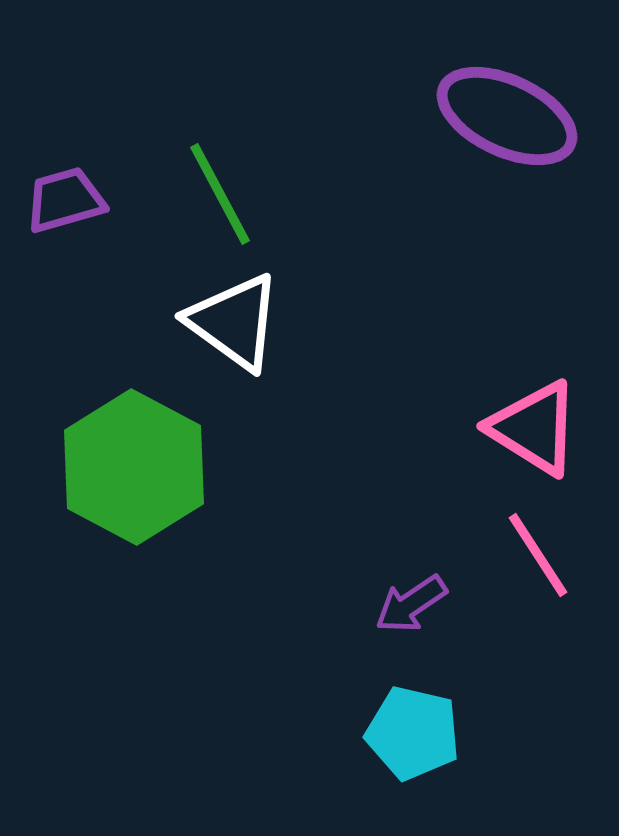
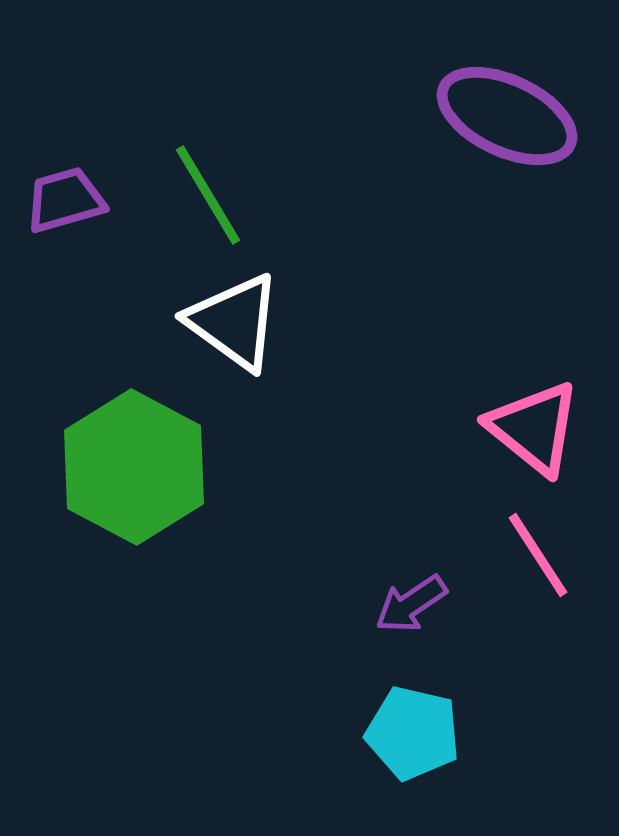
green line: moved 12 px left, 1 px down; rotated 3 degrees counterclockwise
pink triangle: rotated 7 degrees clockwise
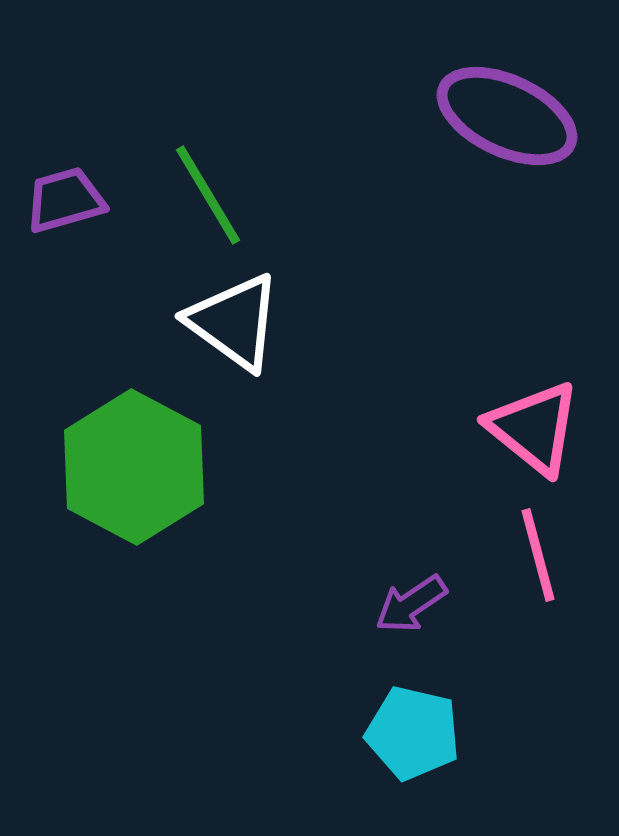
pink line: rotated 18 degrees clockwise
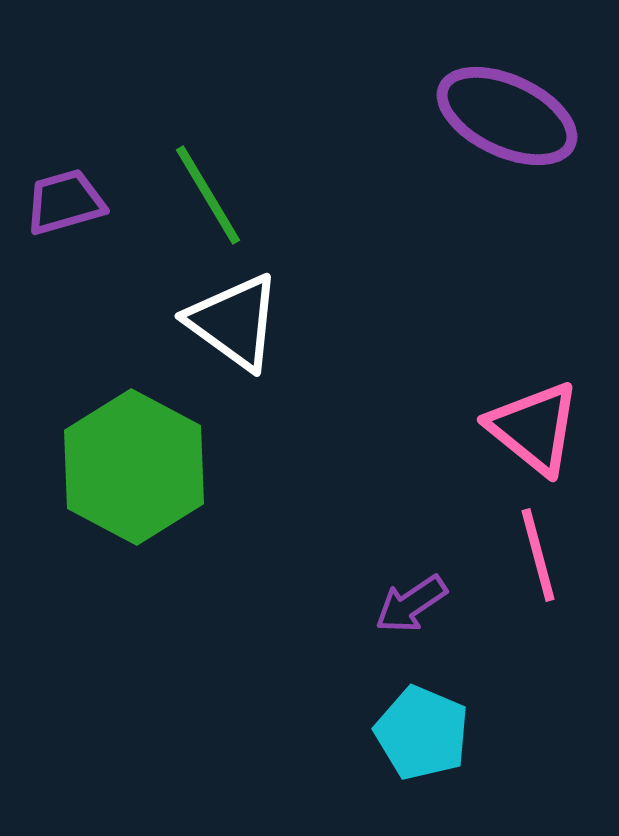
purple trapezoid: moved 2 px down
cyan pentagon: moved 9 px right; rotated 10 degrees clockwise
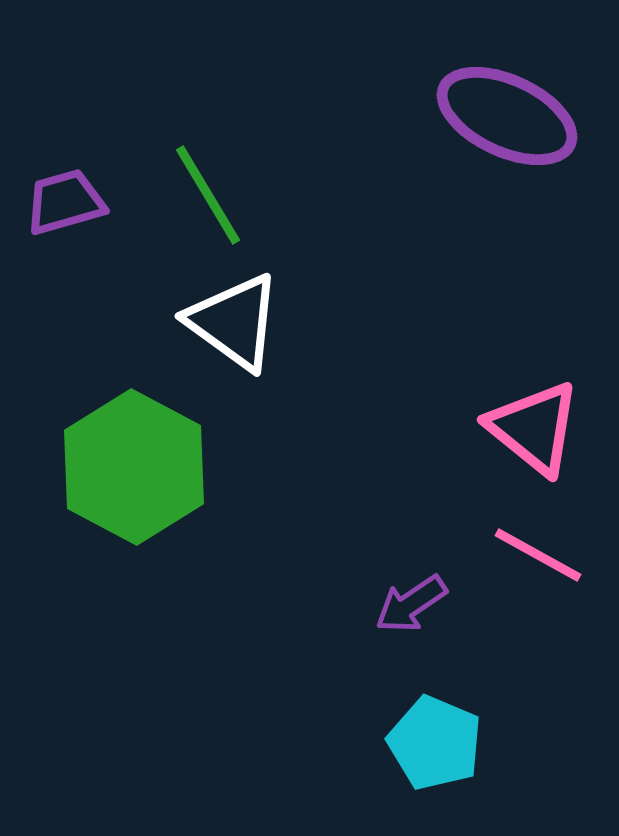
pink line: rotated 46 degrees counterclockwise
cyan pentagon: moved 13 px right, 10 px down
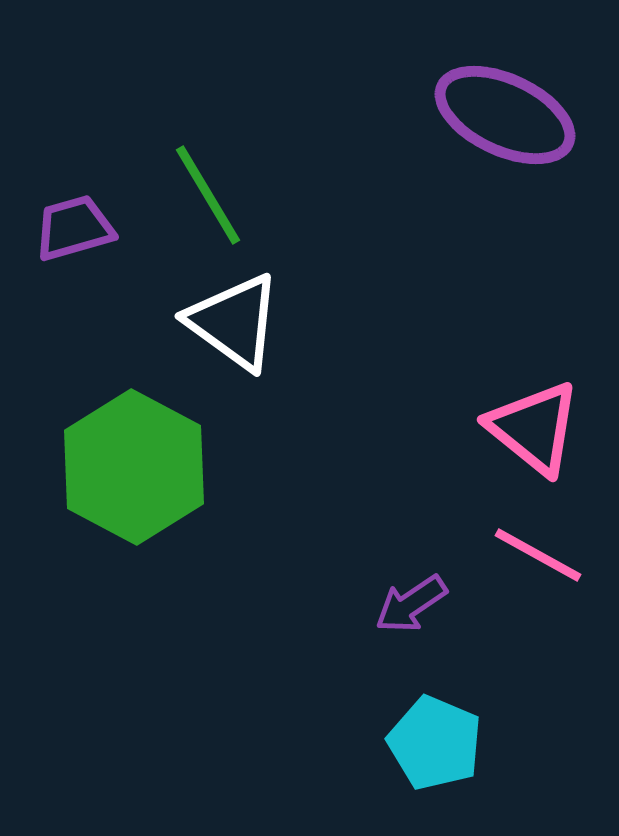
purple ellipse: moved 2 px left, 1 px up
purple trapezoid: moved 9 px right, 26 px down
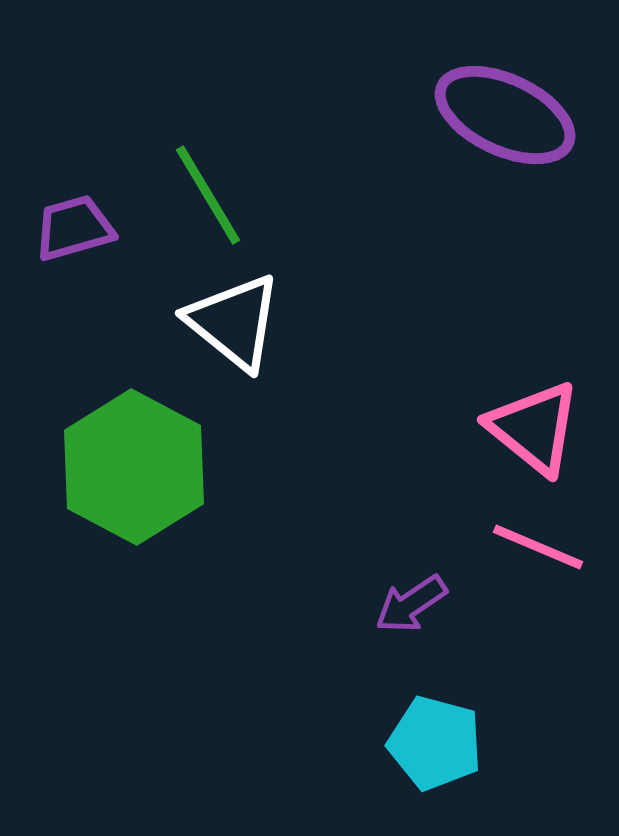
white triangle: rotated 3 degrees clockwise
pink line: moved 8 px up; rotated 6 degrees counterclockwise
cyan pentagon: rotated 8 degrees counterclockwise
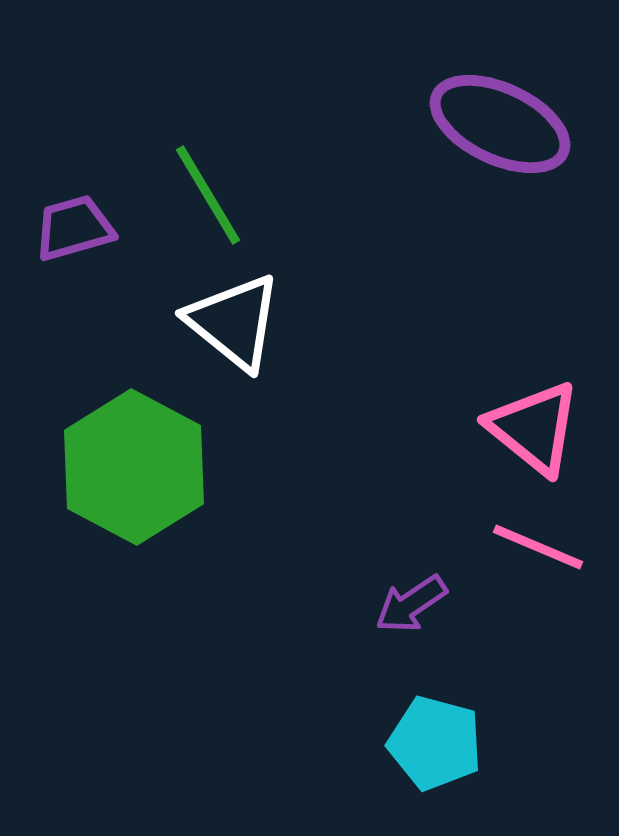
purple ellipse: moved 5 px left, 9 px down
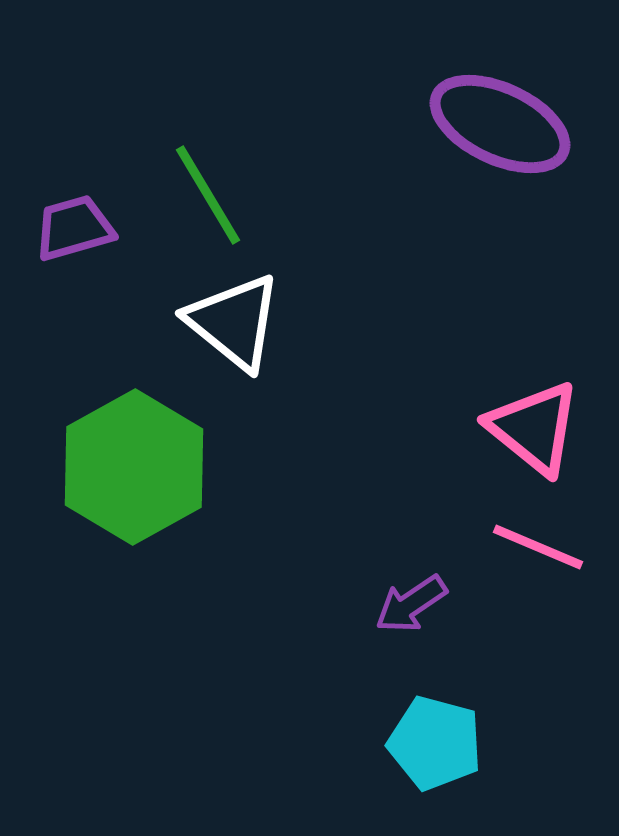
green hexagon: rotated 3 degrees clockwise
